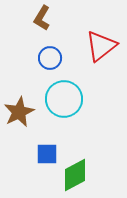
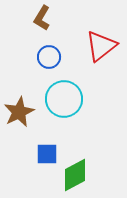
blue circle: moved 1 px left, 1 px up
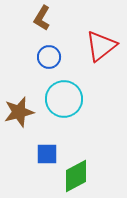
brown star: rotated 12 degrees clockwise
green diamond: moved 1 px right, 1 px down
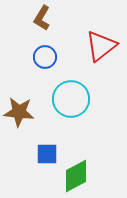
blue circle: moved 4 px left
cyan circle: moved 7 px right
brown star: rotated 20 degrees clockwise
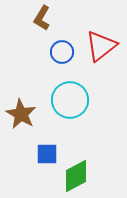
blue circle: moved 17 px right, 5 px up
cyan circle: moved 1 px left, 1 px down
brown star: moved 2 px right, 2 px down; rotated 24 degrees clockwise
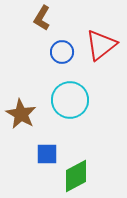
red triangle: moved 1 px up
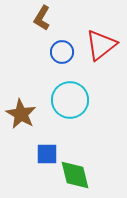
green diamond: moved 1 px left, 1 px up; rotated 76 degrees counterclockwise
